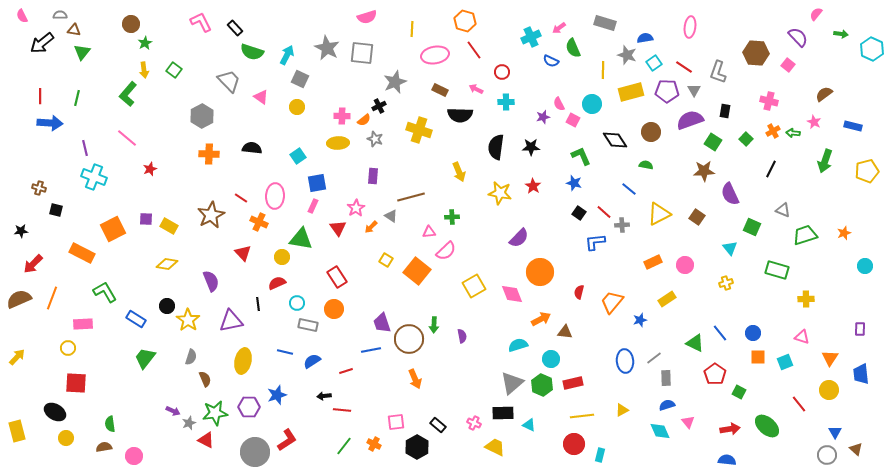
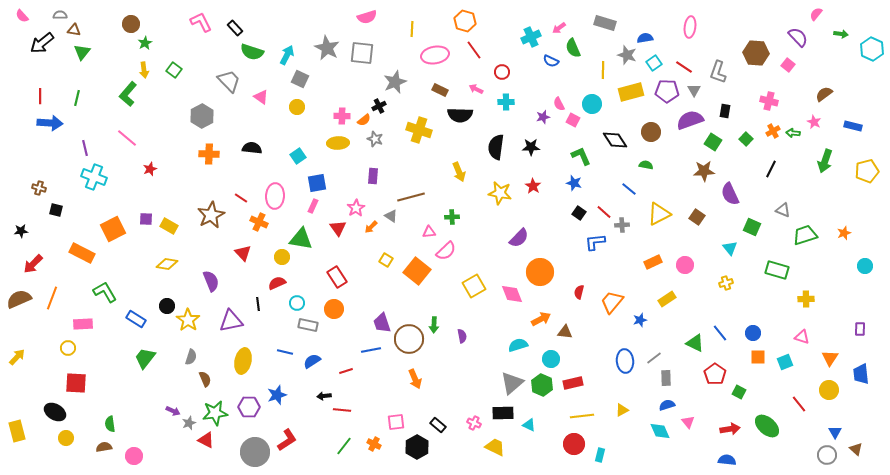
pink semicircle at (22, 16): rotated 16 degrees counterclockwise
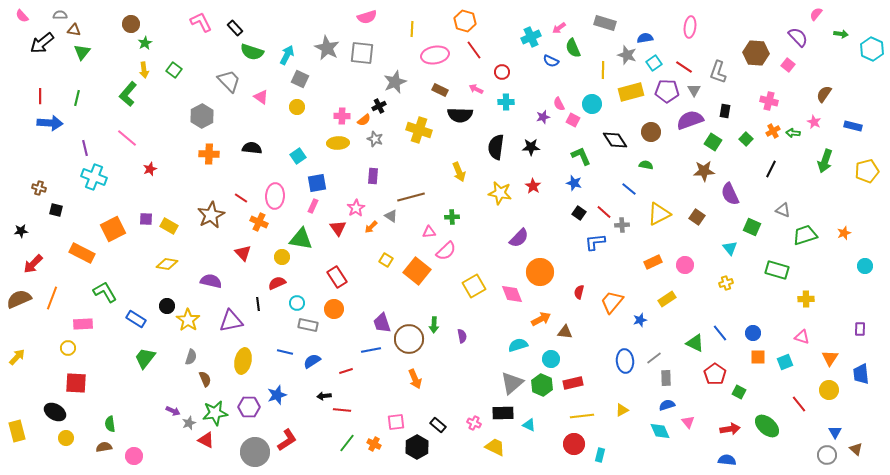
brown semicircle at (824, 94): rotated 18 degrees counterclockwise
purple semicircle at (211, 281): rotated 55 degrees counterclockwise
green line at (344, 446): moved 3 px right, 3 px up
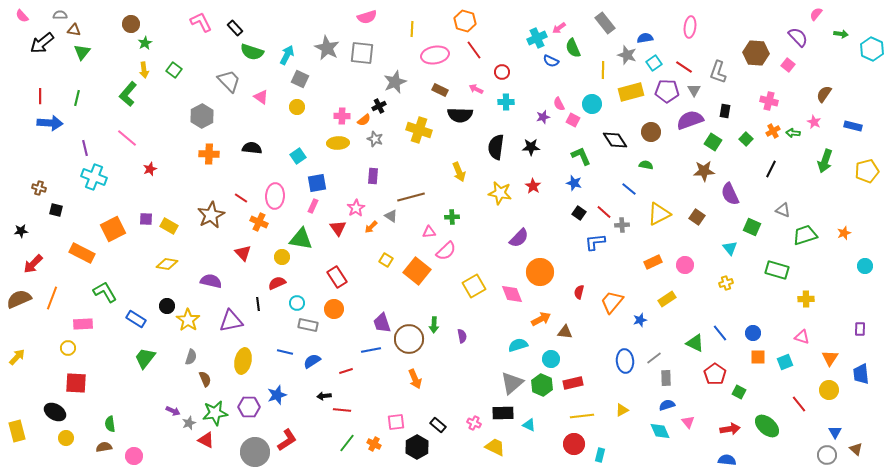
gray rectangle at (605, 23): rotated 35 degrees clockwise
cyan cross at (531, 37): moved 6 px right, 1 px down
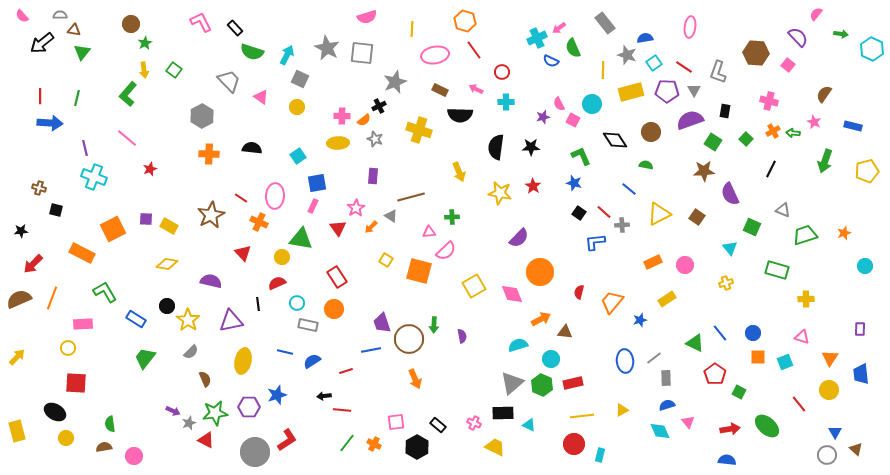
orange square at (417, 271): moved 2 px right; rotated 24 degrees counterclockwise
gray semicircle at (191, 357): moved 5 px up; rotated 28 degrees clockwise
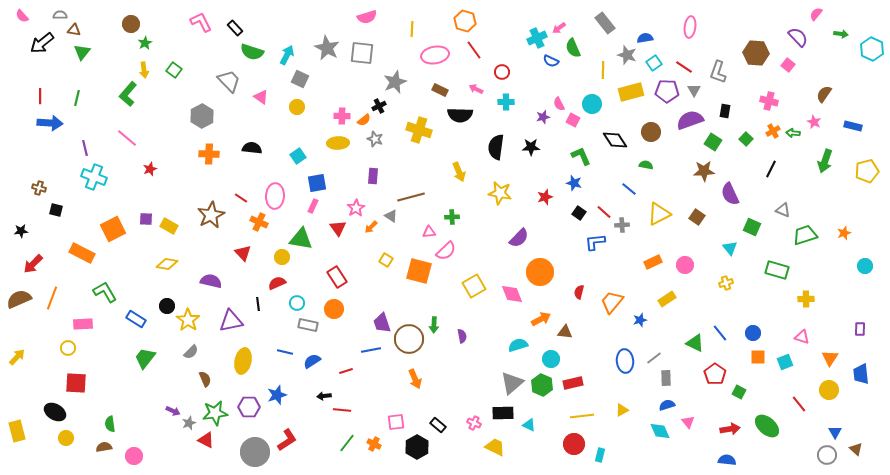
red star at (533, 186): moved 12 px right, 11 px down; rotated 21 degrees clockwise
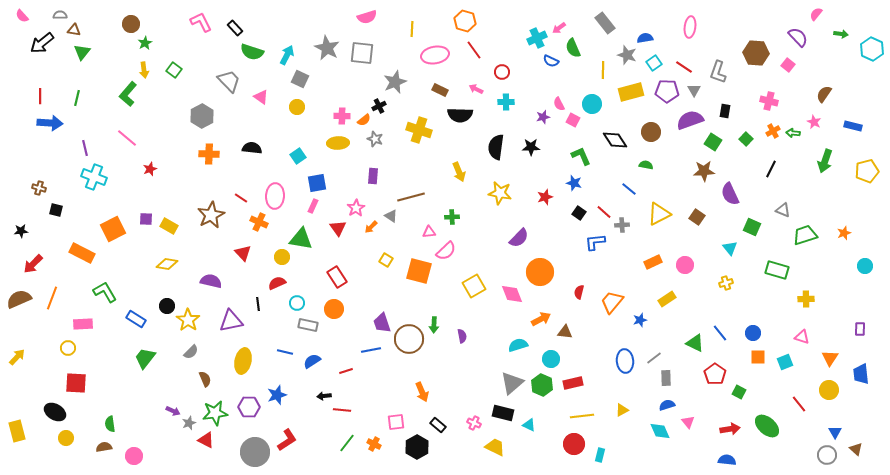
orange arrow at (415, 379): moved 7 px right, 13 px down
black rectangle at (503, 413): rotated 15 degrees clockwise
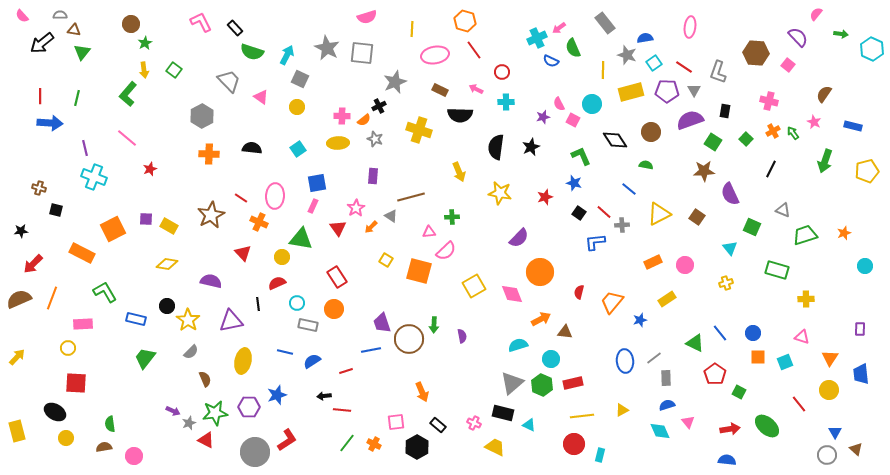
green arrow at (793, 133): rotated 48 degrees clockwise
black star at (531, 147): rotated 24 degrees counterclockwise
cyan square at (298, 156): moved 7 px up
blue rectangle at (136, 319): rotated 18 degrees counterclockwise
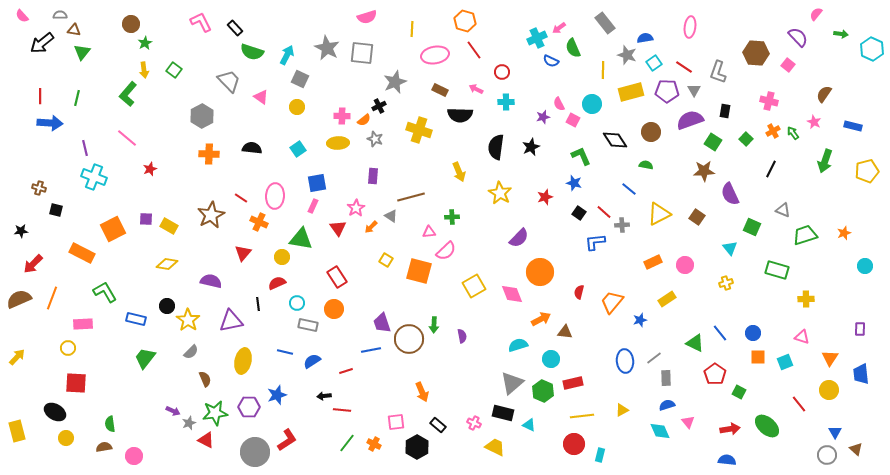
yellow star at (500, 193): rotated 20 degrees clockwise
red triangle at (243, 253): rotated 24 degrees clockwise
green hexagon at (542, 385): moved 1 px right, 6 px down
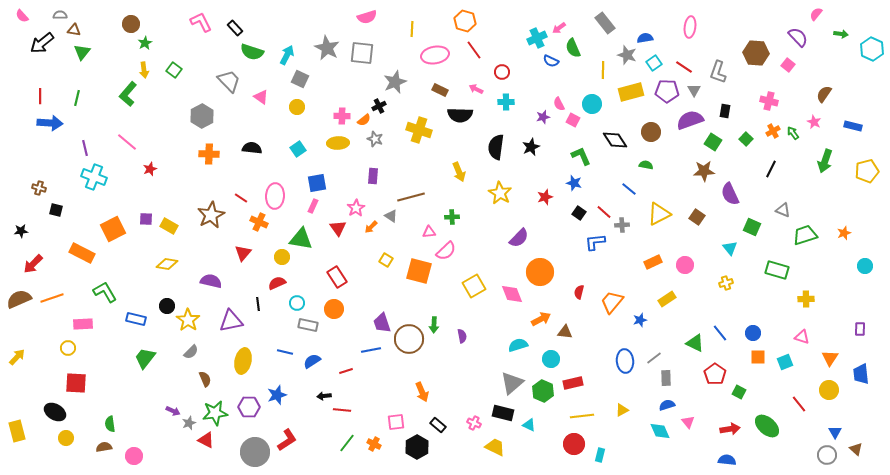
pink line at (127, 138): moved 4 px down
orange line at (52, 298): rotated 50 degrees clockwise
